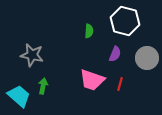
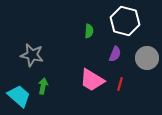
pink trapezoid: rotated 12 degrees clockwise
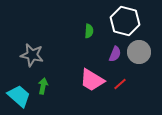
gray circle: moved 8 px left, 6 px up
red line: rotated 32 degrees clockwise
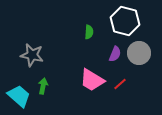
green semicircle: moved 1 px down
gray circle: moved 1 px down
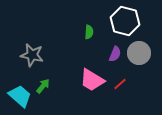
green arrow: rotated 28 degrees clockwise
cyan trapezoid: moved 1 px right
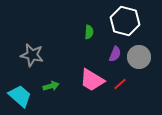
gray circle: moved 4 px down
green arrow: moved 8 px right; rotated 35 degrees clockwise
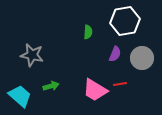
white hexagon: rotated 24 degrees counterclockwise
green semicircle: moved 1 px left
gray circle: moved 3 px right, 1 px down
pink trapezoid: moved 3 px right, 10 px down
red line: rotated 32 degrees clockwise
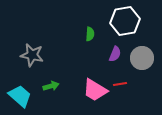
green semicircle: moved 2 px right, 2 px down
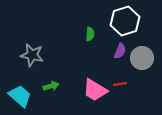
white hexagon: rotated 8 degrees counterclockwise
purple semicircle: moved 5 px right, 3 px up
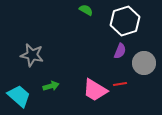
green semicircle: moved 4 px left, 24 px up; rotated 64 degrees counterclockwise
gray circle: moved 2 px right, 5 px down
cyan trapezoid: moved 1 px left
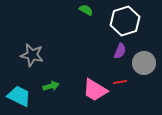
red line: moved 2 px up
cyan trapezoid: rotated 15 degrees counterclockwise
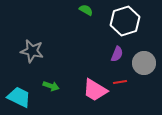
purple semicircle: moved 3 px left, 3 px down
gray star: moved 4 px up
green arrow: rotated 35 degrees clockwise
cyan trapezoid: moved 1 px down
